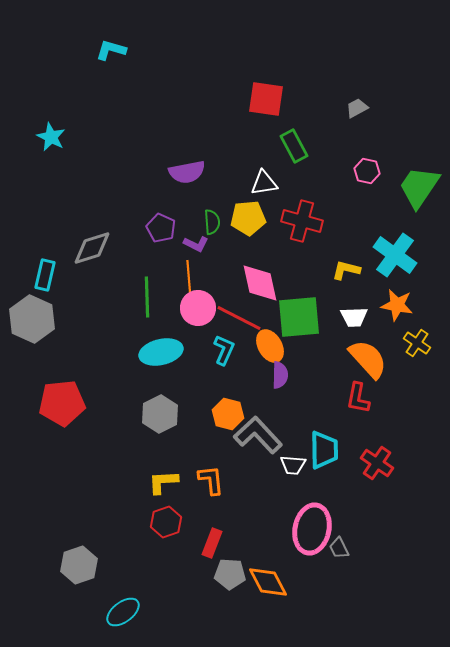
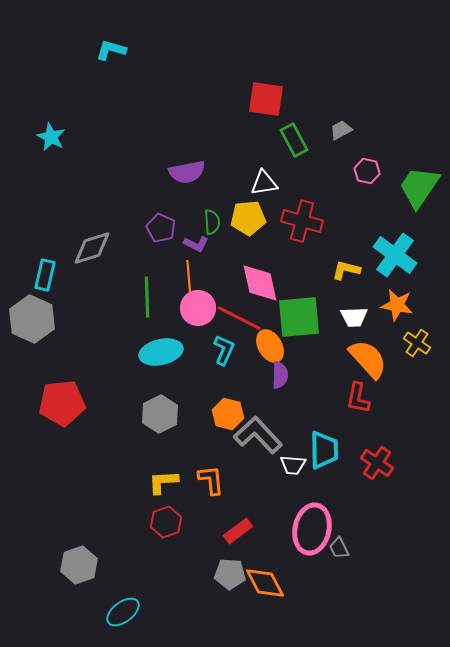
gray trapezoid at (357, 108): moved 16 px left, 22 px down
green rectangle at (294, 146): moved 6 px up
red rectangle at (212, 543): moved 26 px right, 12 px up; rotated 32 degrees clockwise
orange diamond at (268, 582): moved 3 px left, 1 px down
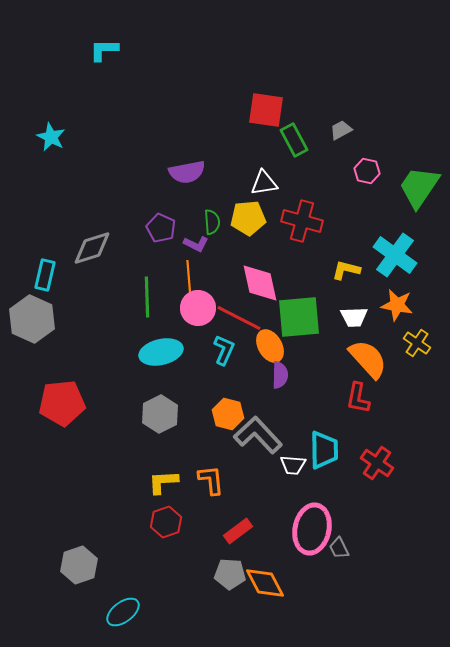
cyan L-shape at (111, 50): moved 7 px left; rotated 16 degrees counterclockwise
red square at (266, 99): moved 11 px down
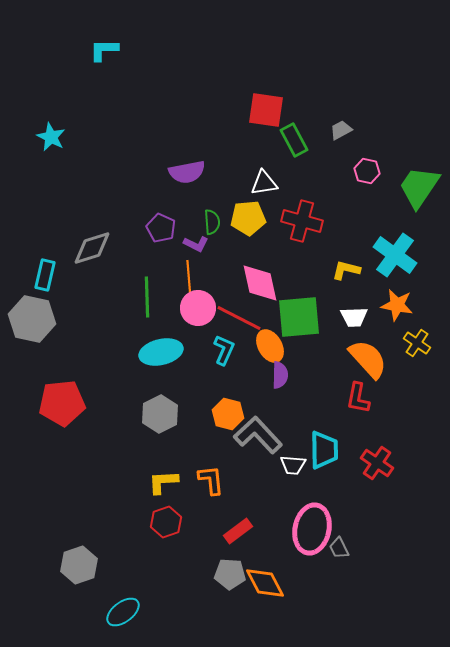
gray hexagon at (32, 319): rotated 12 degrees counterclockwise
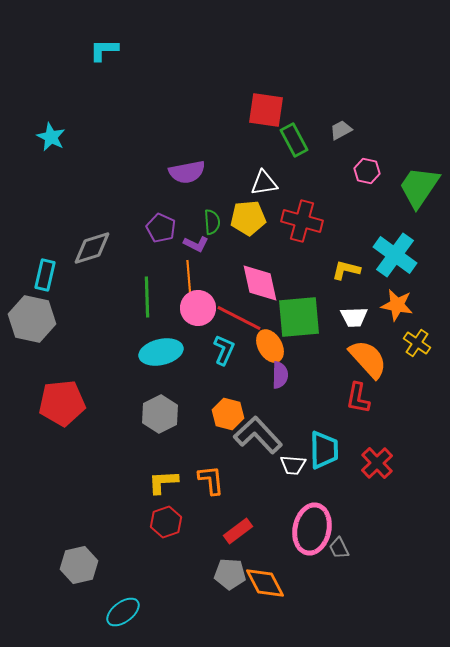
red cross at (377, 463): rotated 12 degrees clockwise
gray hexagon at (79, 565): rotated 6 degrees clockwise
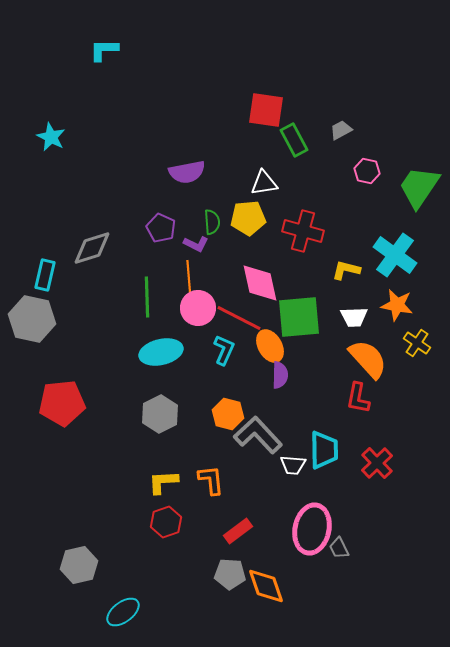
red cross at (302, 221): moved 1 px right, 10 px down
orange diamond at (265, 583): moved 1 px right, 3 px down; rotated 9 degrees clockwise
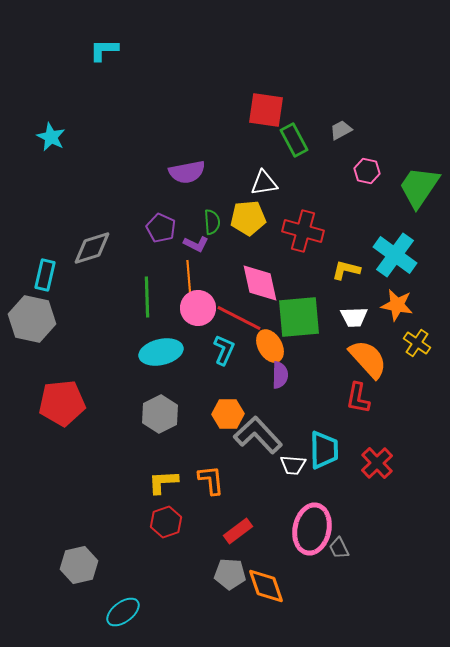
orange hexagon at (228, 414): rotated 16 degrees counterclockwise
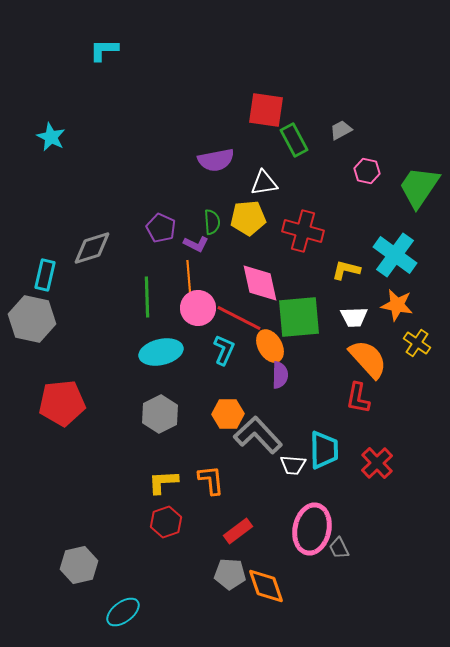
purple semicircle at (187, 172): moved 29 px right, 12 px up
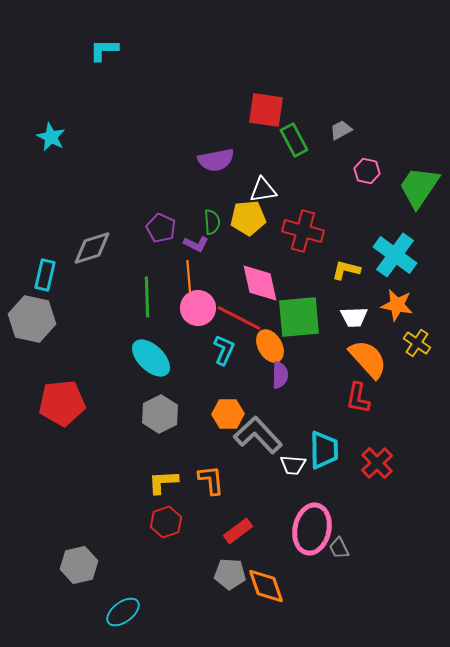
white triangle at (264, 183): moved 1 px left, 7 px down
cyan ellipse at (161, 352): moved 10 px left, 6 px down; rotated 57 degrees clockwise
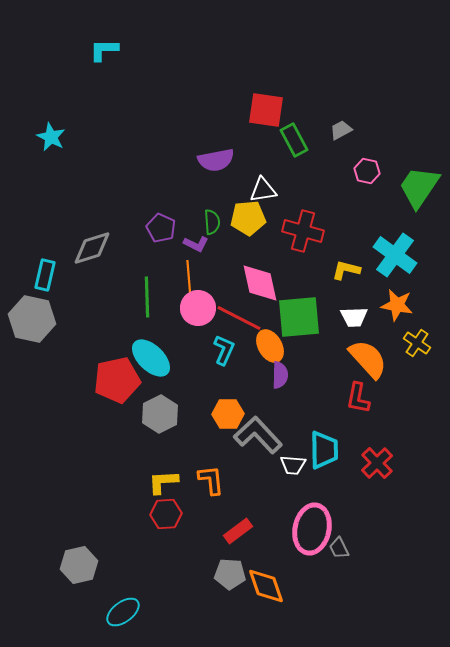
red pentagon at (62, 403): moved 55 px right, 23 px up; rotated 6 degrees counterclockwise
red hexagon at (166, 522): moved 8 px up; rotated 16 degrees clockwise
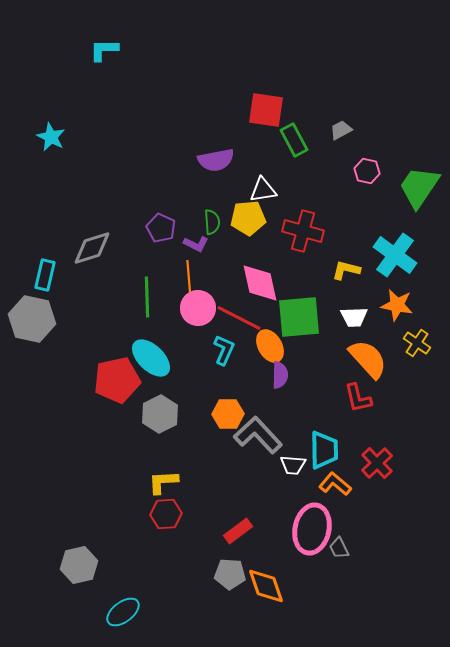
red L-shape at (358, 398): rotated 24 degrees counterclockwise
orange L-shape at (211, 480): moved 124 px right, 4 px down; rotated 44 degrees counterclockwise
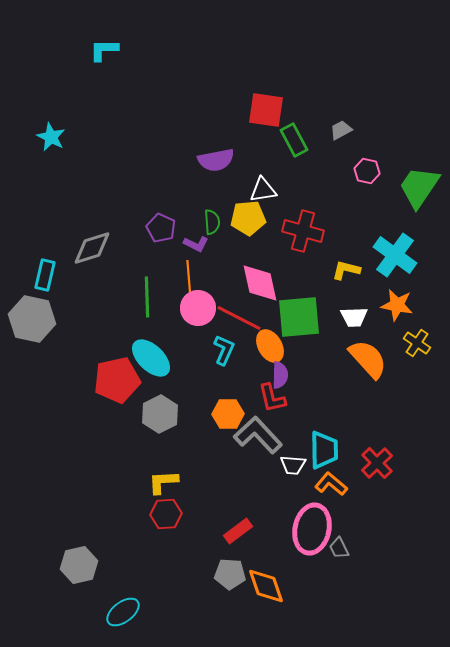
red L-shape at (358, 398): moved 86 px left
orange L-shape at (335, 484): moved 4 px left
